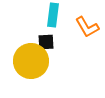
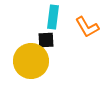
cyan rectangle: moved 2 px down
black square: moved 2 px up
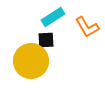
cyan rectangle: rotated 50 degrees clockwise
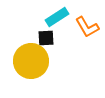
cyan rectangle: moved 4 px right
black square: moved 2 px up
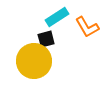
black square: moved 1 px down; rotated 12 degrees counterclockwise
yellow circle: moved 3 px right
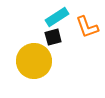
orange L-shape: rotated 10 degrees clockwise
black square: moved 7 px right, 2 px up
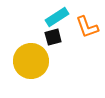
yellow circle: moved 3 px left
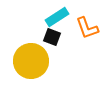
orange L-shape: moved 1 px down
black square: moved 1 px left; rotated 36 degrees clockwise
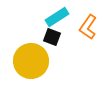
orange L-shape: moved 1 px right, 1 px up; rotated 55 degrees clockwise
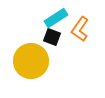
cyan rectangle: moved 1 px left, 1 px down
orange L-shape: moved 8 px left, 2 px down
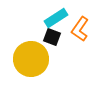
yellow circle: moved 2 px up
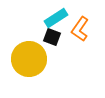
yellow circle: moved 2 px left
